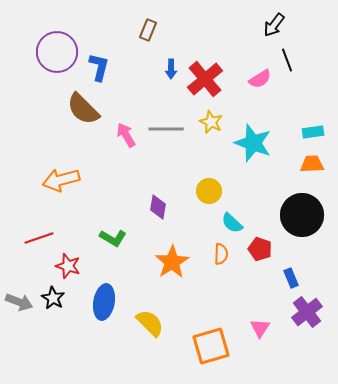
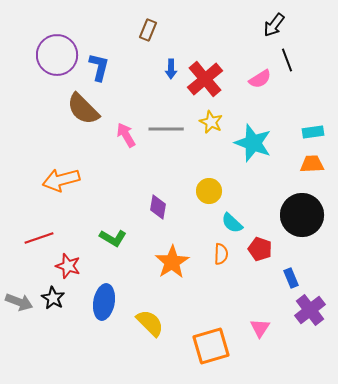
purple circle: moved 3 px down
purple cross: moved 3 px right, 2 px up
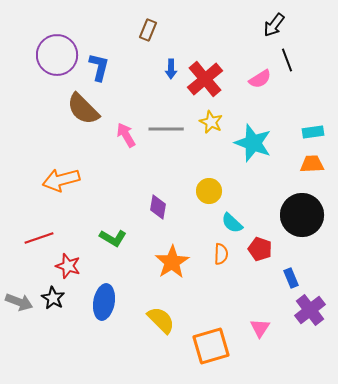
yellow semicircle: moved 11 px right, 3 px up
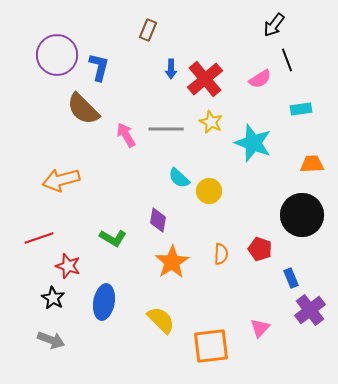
cyan rectangle: moved 12 px left, 23 px up
purple diamond: moved 13 px down
cyan semicircle: moved 53 px left, 45 px up
gray arrow: moved 32 px right, 38 px down
pink triangle: rotated 10 degrees clockwise
orange square: rotated 9 degrees clockwise
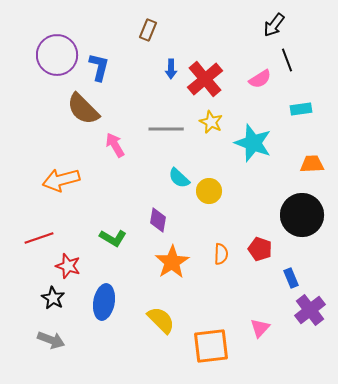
pink arrow: moved 11 px left, 10 px down
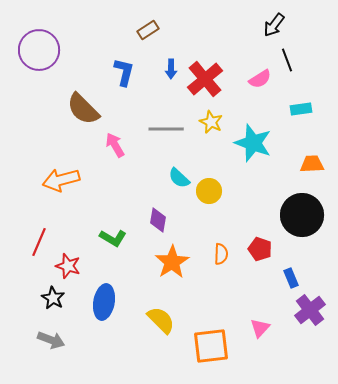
brown rectangle: rotated 35 degrees clockwise
purple circle: moved 18 px left, 5 px up
blue L-shape: moved 25 px right, 5 px down
red line: moved 4 px down; rotated 48 degrees counterclockwise
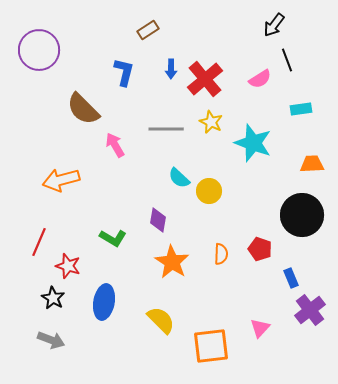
orange star: rotated 8 degrees counterclockwise
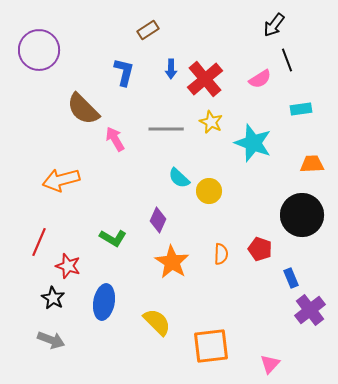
pink arrow: moved 6 px up
purple diamond: rotated 15 degrees clockwise
yellow semicircle: moved 4 px left, 2 px down
pink triangle: moved 10 px right, 36 px down
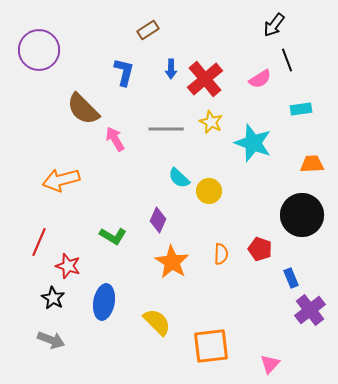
green L-shape: moved 2 px up
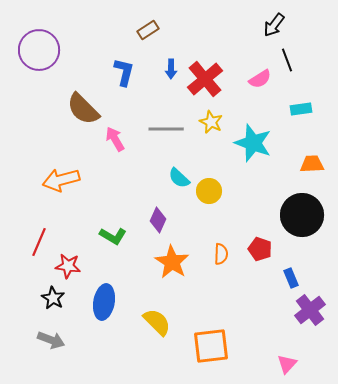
red star: rotated 10 degrees counterclockwise
pink triangle: moved 17 px right
